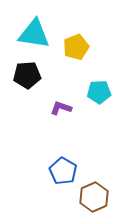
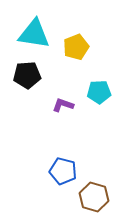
purple L-shape: moved 2 px right, 3 px up
blue pentagon: rotated 16 degrees counterclockwise
brown hexagon: rotated 20 degrees counterclockwise
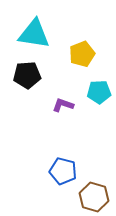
yellow pentagon: moved 6 px right, 7 px down
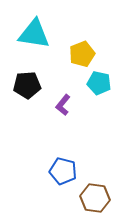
black pentagon: moved 10 px down
cyan pentagon: moved 9 px up; rotated 15 degrees clockwise
purple L-shape: rotated 70 degrees counterclockwise
brown hexagon: moved 1 px right, 1 px down; rotated 8 degrees counterclockwise
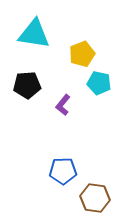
blue pentagon: rotated 16 degrees counterclockwise
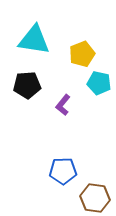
cyan triangle: moved 6 px down
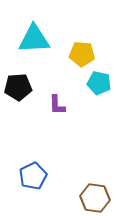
cyan triangle: moved 1 px up; rotated 12 degrees counterclockwise
yellow pentagon: rotated 25 degrees clockwise
black pentagon: moved 9 px left, 2 px down
purple L-shape: moved 6 px left; rotated 40 degrees counterclockwise
blue pentagon: moved 30 px left, 5 px down; rotated 24 degrees counterclockwise
